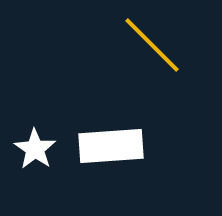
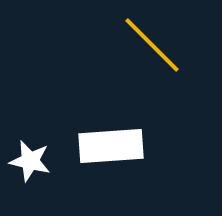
white star: moved 5 px left, 12 px down; rotated 21 degrees counterclockwise
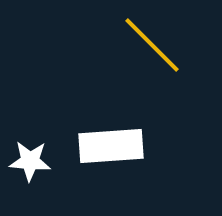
white star: rotated 9 degrees counterclockwise
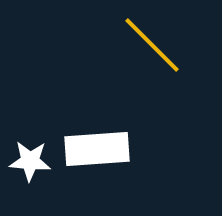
white rectangle: moved 14 px left, 3 px down
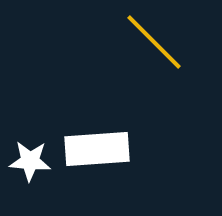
yellow line: moved 2 px right, 3 px up
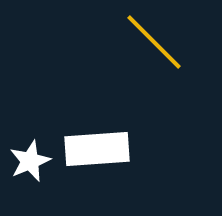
white star: rotated 27 degrees counterclockwise
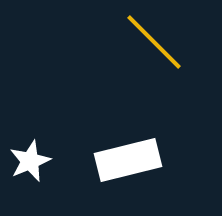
white rectangle: moved 31 px right, 11 px down; rotated 10 degrees counterclockwise
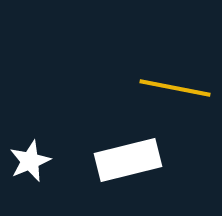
yellow line: moved 21 px right, 46 px down; rotated 34 degrees counterclockwise
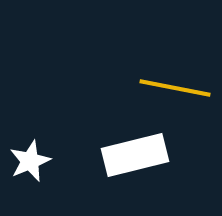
white rectangle: moved 7 px right, 5 px up
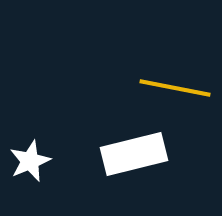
white rectangle: moved 1 px left, 1 px up
